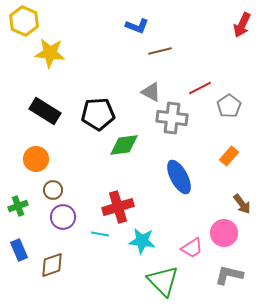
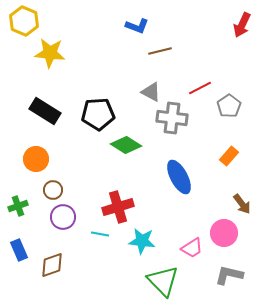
green diamond: moved 2 px right; rotated 40 degrees clockwise
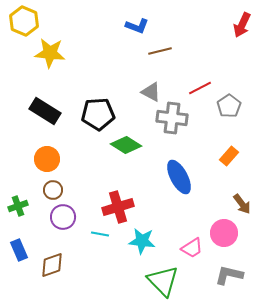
orange circle: moved 11 px right
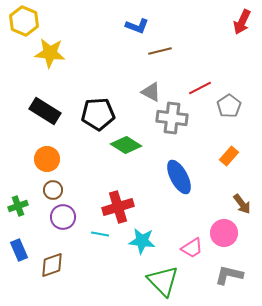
red arrow: moved 3 px up
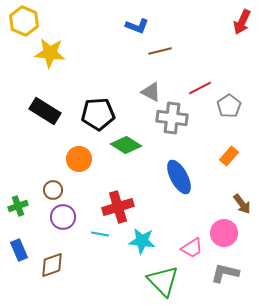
orange circle: moved 32 px right
gray L-shape: moved 4 px left, 2 px up
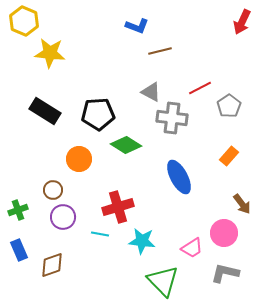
green cross: moved 4 px down
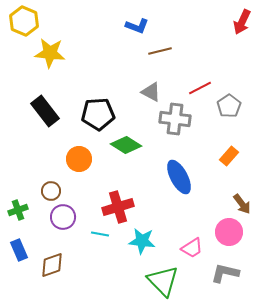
black rectangle: rotated 20 degrees clockwise
gray cross: moved 3 px right, 1 px down
brown circle: moved 2 px left, 1 px down
pink circle: moved 5 px right, 1 px up
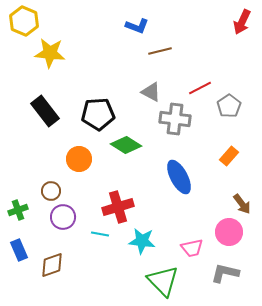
pink trapezoid: rotated 20 degrees clockwise
